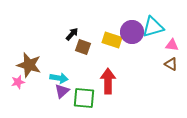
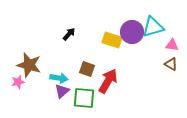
black arrow: moved 3 px left
brown square: moved 4 px right, 22 px down
red arrow: rotated 30 degrees clockwise
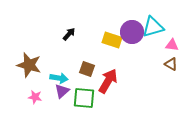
pink star: moved 17 px right, 15 px down; rotated 24 degrees clockwise
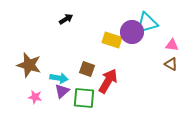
cyan triangle: moved 6 px left, 4 px up
black arrow: moved 3 px left, 15 px up; rotated 16 degrees clockwise
